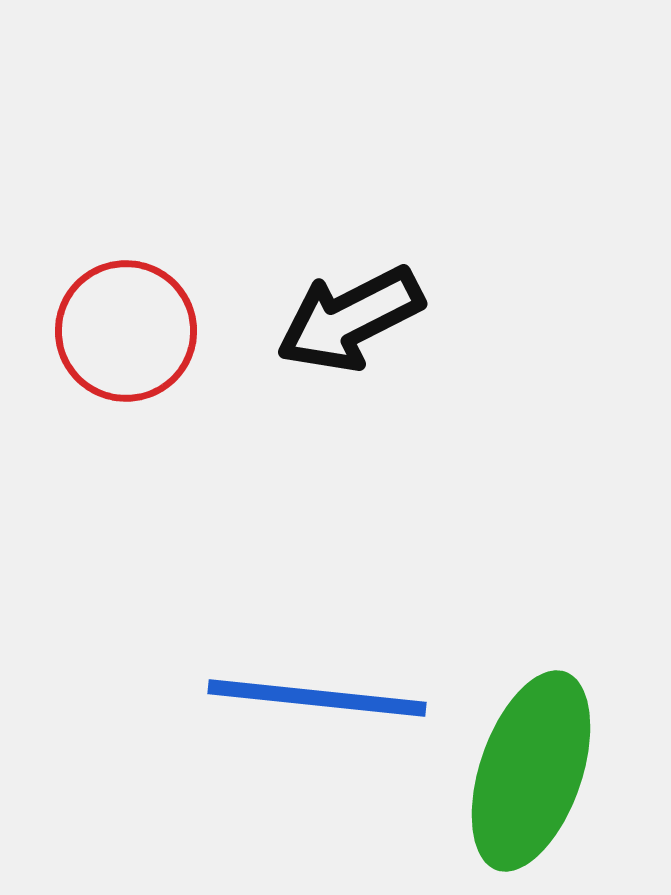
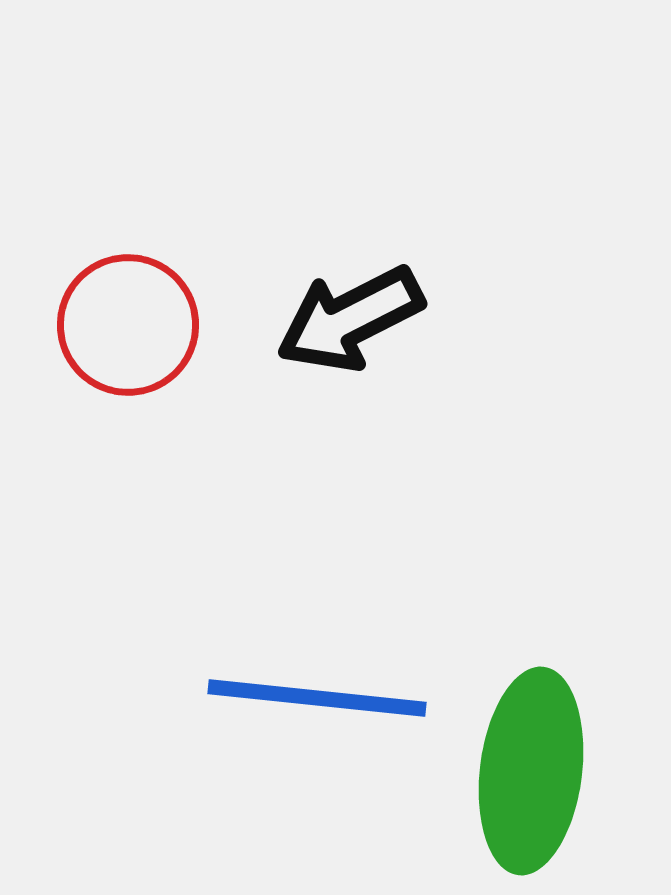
red circle: moved 2 px right, 6 px up
green ellipse: rotated 12 degrees counterclockwise
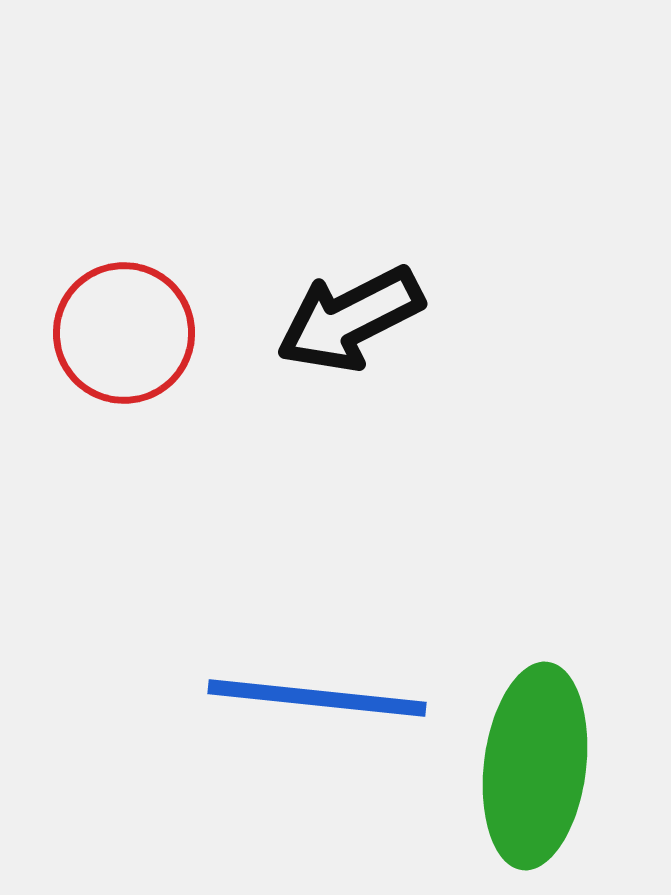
red circle: moved 4 px left, 8 px down
green ellipse: moved 4 px right, 5 px up
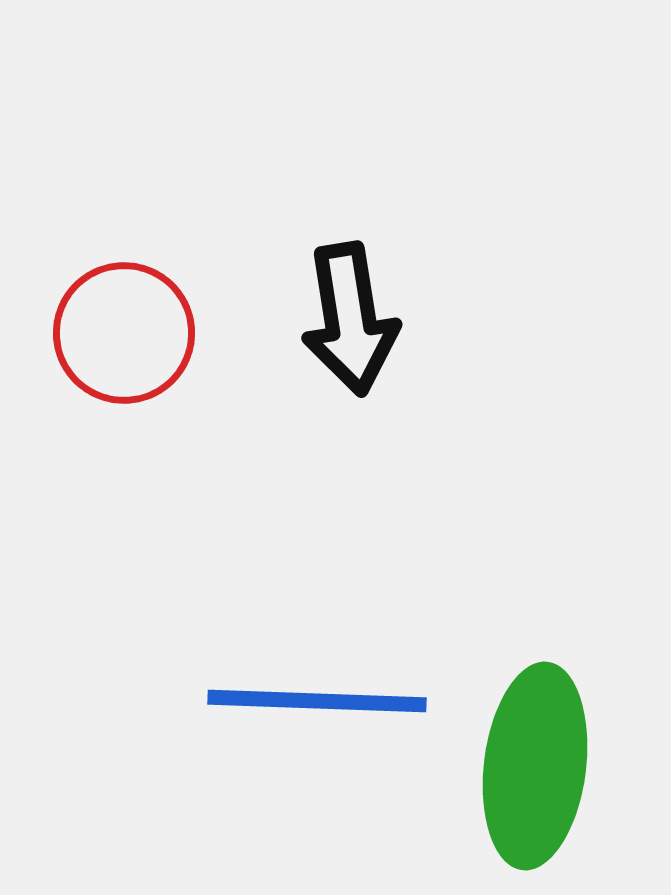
black arrow: rotated 72 degrees counterclockwise
blue line: moved 3 px down; rotated 4 degrees counterclockwise
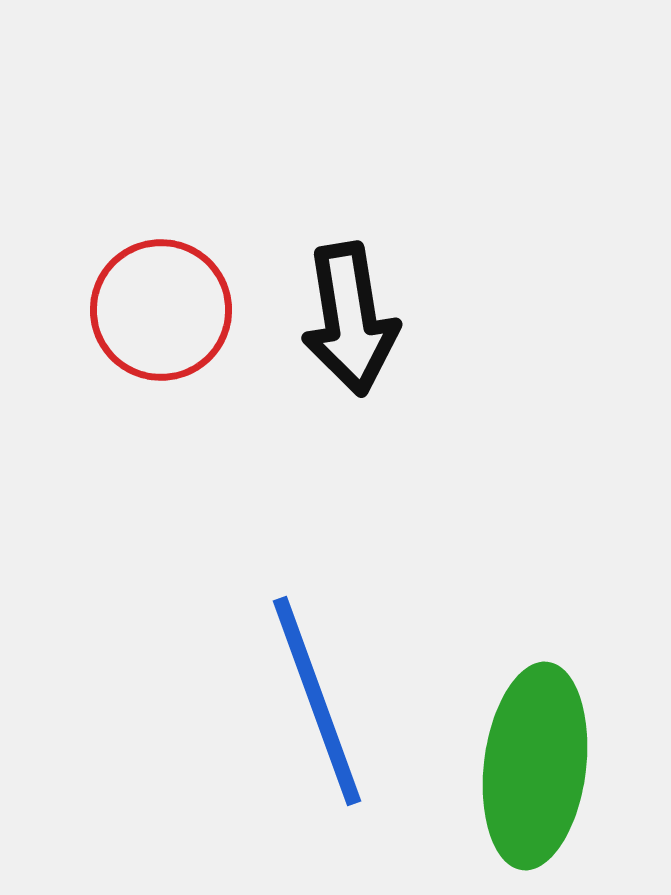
red circle: moved 37 px right, 23 px up
blue line: rotated 68 degrees clockwise
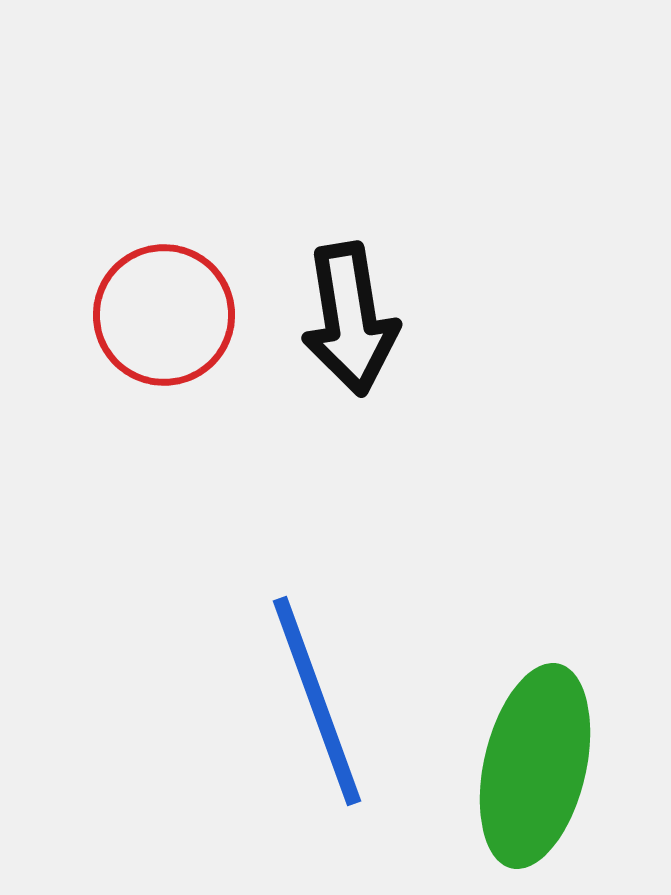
red circle: moved 3 px right, 5 px down
green ellipse: rotated 6 degrees clockwise
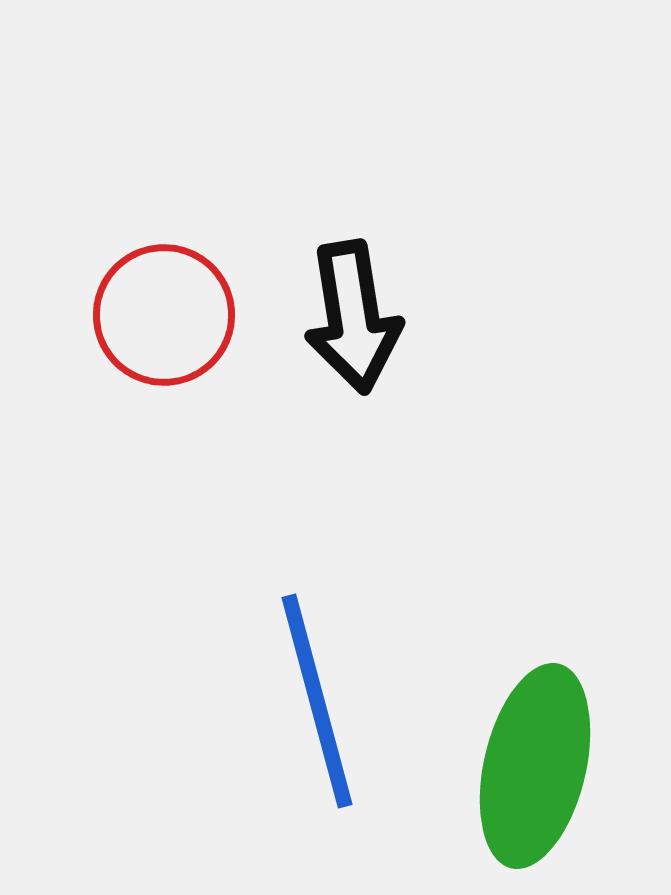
black arrow: moved 3 px right, 2 px up
blue line: rotated 5 degrees clockwise
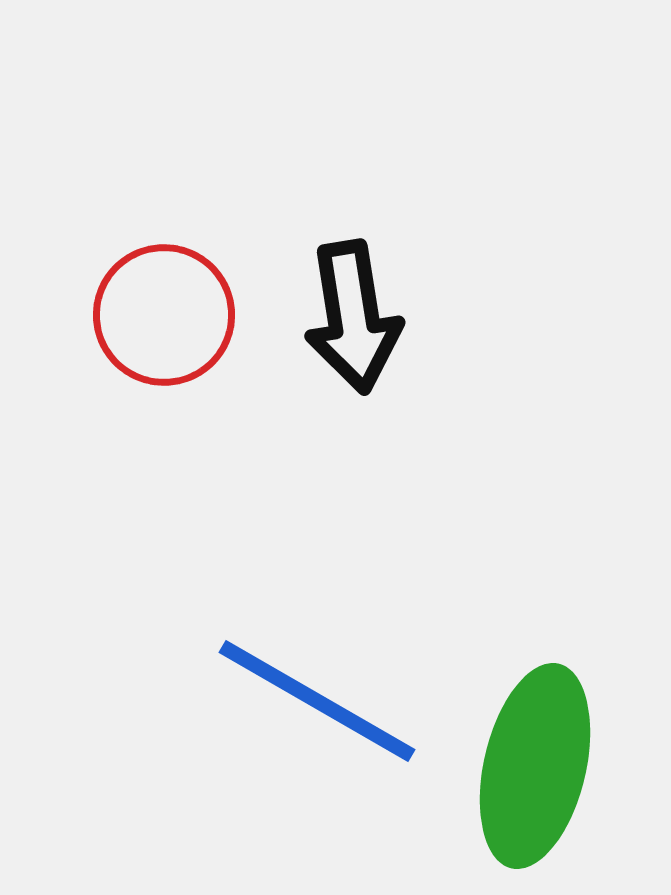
blue line: rotated 45 degrees counterclockwise
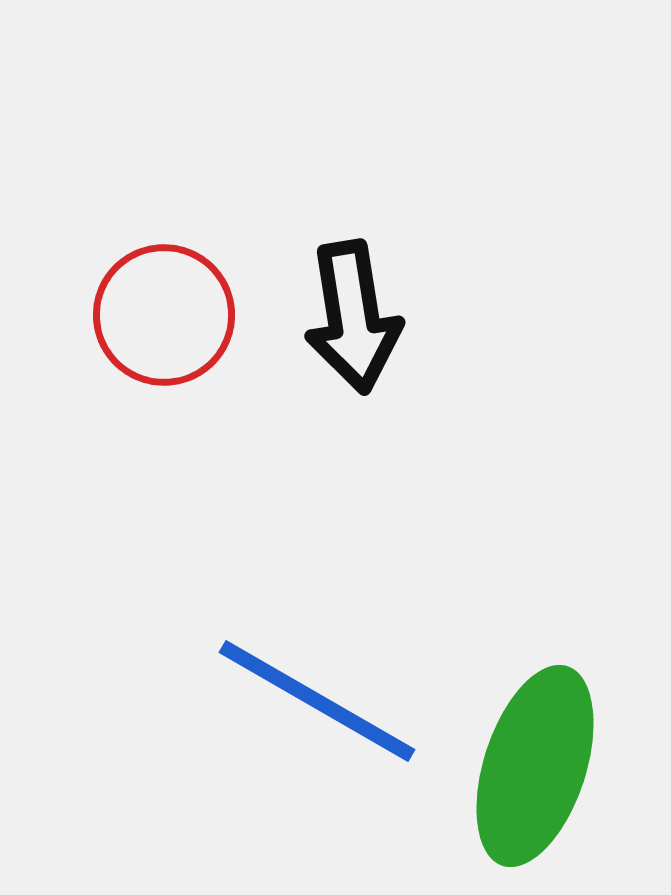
green ellipse: rotated 5 degrees clockwise
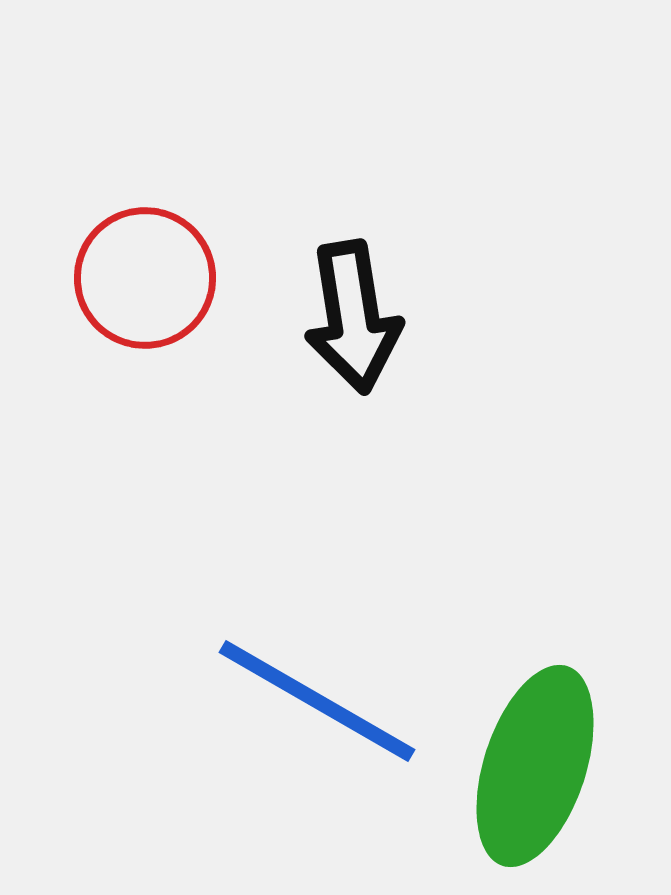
red circle: moved 19 px left, 37 px up
